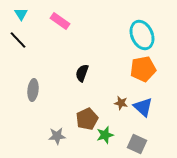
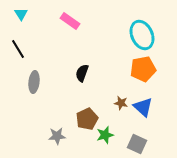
pink rectangle: moved 10 px right
black line: moved 9 px down; rotated 12 degrees clockwise
gray ellipse: moved 1 px right, 8 px up
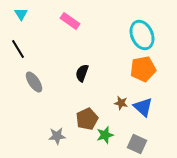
gray ellipse: rotated 40 degrees counterclockwise
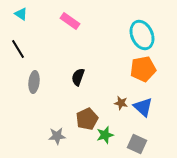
cyan triangle: rotated 24 degrees counterclockwise
black semicircle: moved 4 px left, 4 px down
gray ellipse: rotated 40 degrees clockwise
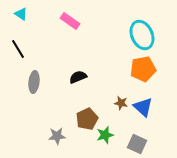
black semicircle: rotated 48 degrees clockwise
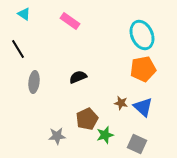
cyan triangle: moved 3 px right
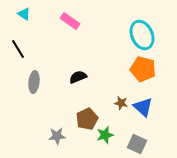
orange pentagon: rotated 25 degrees clockwise
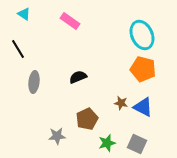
blue triangle: rotated 15 degrees counterclockwise
green star: moved 2 px right, 8 px down
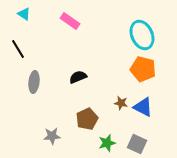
gray star: moved 5 px left
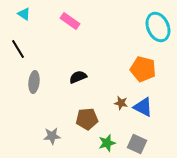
cyan ellipse: moved 16 px right, 8 px up
brown pentagon: rotated 20 degrees clockwise
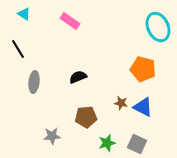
brown pentagon: moved 1 px left, 2 px up
